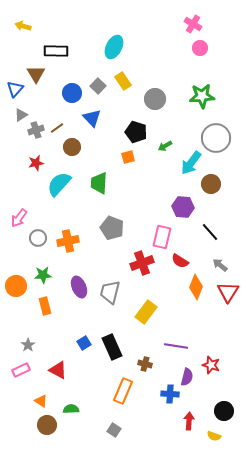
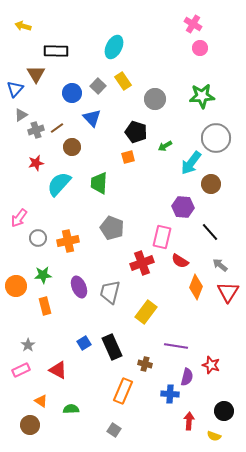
brown circle at (47, 425): moved 17 px left
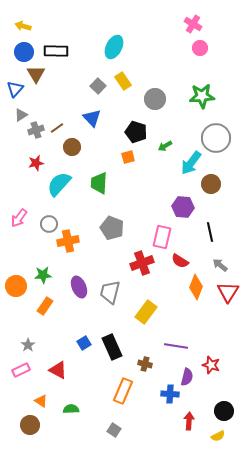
blue circle at (72, 93): moved 48 px left, 41 px up
black line at (210, 232): rotated 30 degrees clockwise
gray circle at (38, 238): moved 11 px right, 14 px up
orange rectangle at (45, 306): rotated 48 degrees clockwise
yellow semicircle at (214, 436): moved 4 px right; rotated 48 degrees counterclockwise
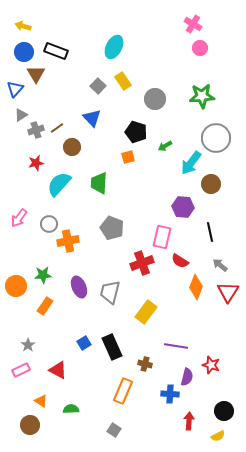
black rectangle at (56, 51): rotated 20 degrees clockwise
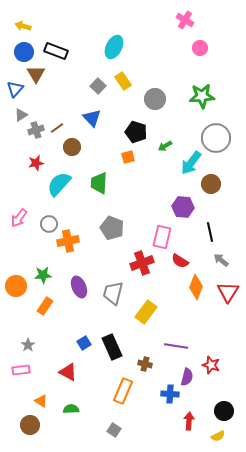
pink cross at (193, 24): moved 8 px left, 4 px up
gray arrow at (220, 265): moved 1 px right, 5 px up
gray trapezoid at (110, 292): moved 3 px right, 1 px down
pink rectangle at (21, 370): rotated 18 degrees clockwise
red triangle at (58, 370): moved 10 px right, 2 px down
